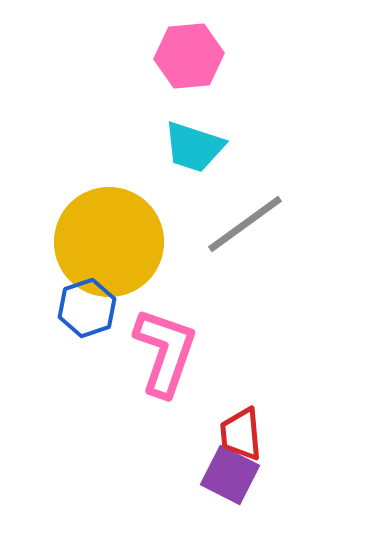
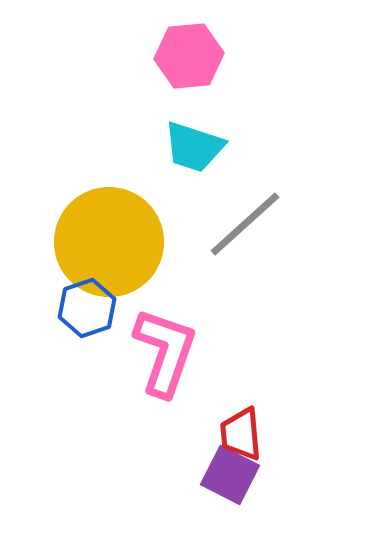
gray line: rotated 6 degrees counterclockwise
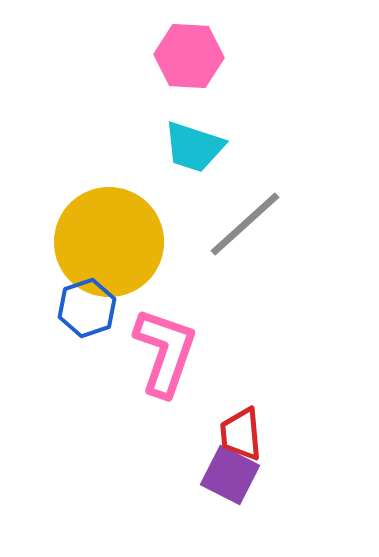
pink hexagon: rotated 8 degrees clockwise
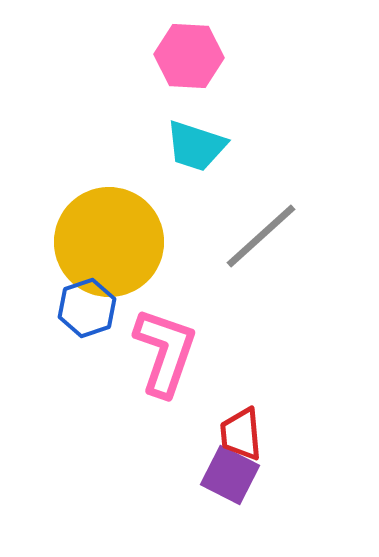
cyan trapezoid: moved 2 px right, 1 px up
gray line: moved 16 px right, 12 px down
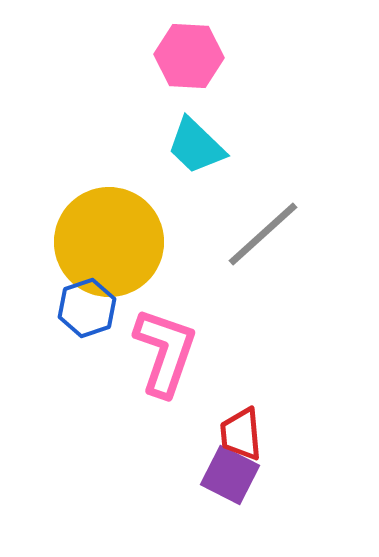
cyan trapezoid: rotated 26 degrees clockwise
gray line: moved 2 px right, 2 px up
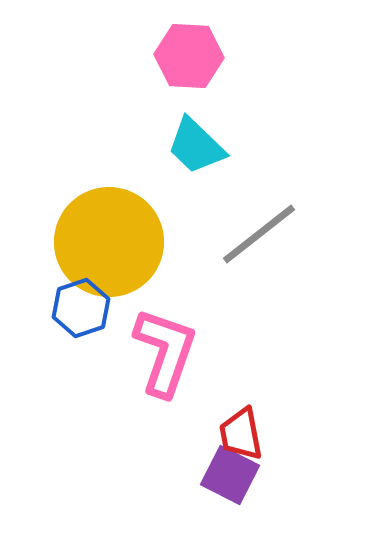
gray line: moved 4 px left; rotated 4 degrees clockwise
blue hexagon: moved 6 px left
red trapezoid: rotated 6 degrees counterclockwise
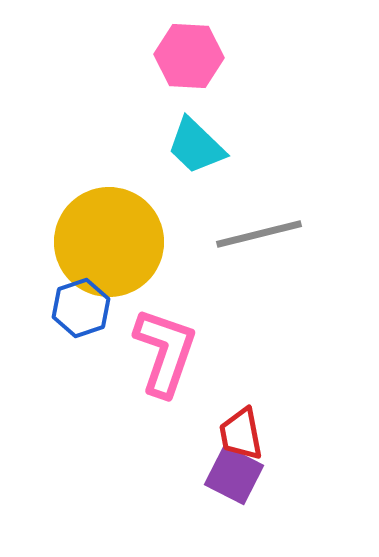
gray line: rotated 24 degrees clockwise
purple square: moved 4 px right
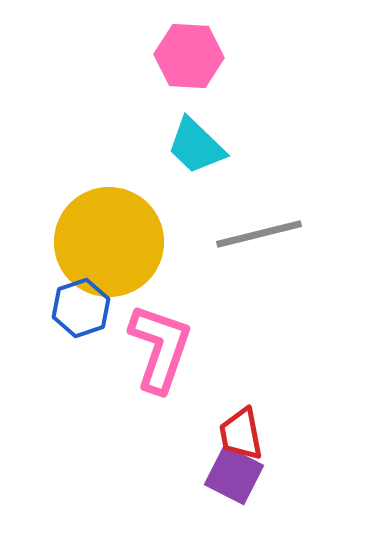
pink L-shape: moved 5 px left, 4 px up
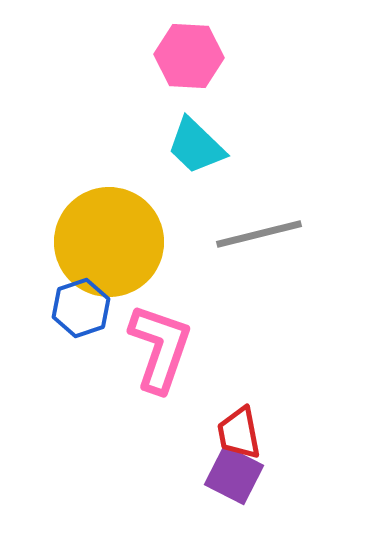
red trapezoid: moved 2 px left, 1 px up
